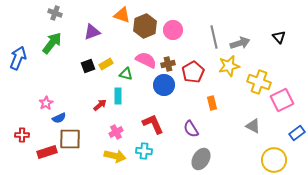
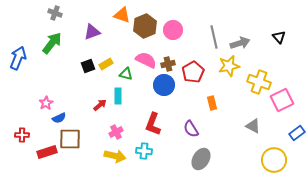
red L-shape: rotated 135 degrees counterclockwise
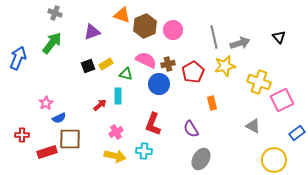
yellow star: moved 4 px left
blue circle: moved 5 px left, 1 px up
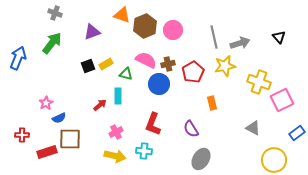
gray triangle: moved 2 px down
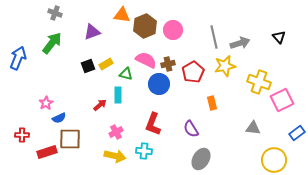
orange triangle: rotated 12 degrees counterclockwise
cyan rectangle: moved 1 px up
gray triangle: rotated 21 degrees counterclockwise
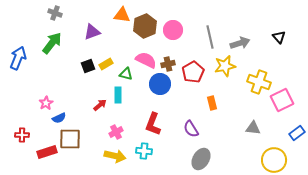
gray line: moved 4 px left
blue circle: moved 1 px right
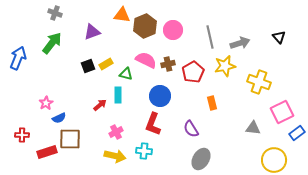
blue circle: moved 12 px down
pink square: moved 12 px down
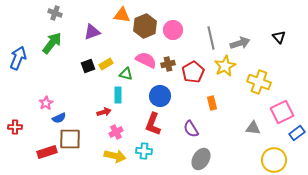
gray line: moved 1 px right, 1 px down
yellow star: rotated 15 degrees counterclockwise
red arrow: moved 4 px right, 7 px down; rotated 24 degrees clockwise
red cross: moved 7 px left, 8 px up
